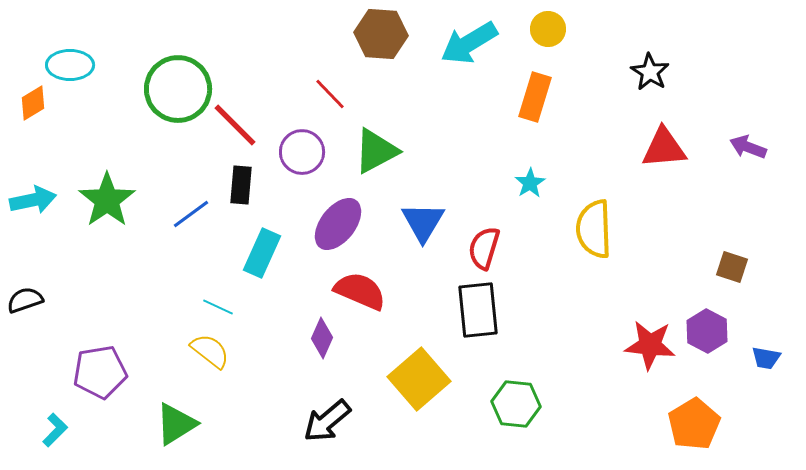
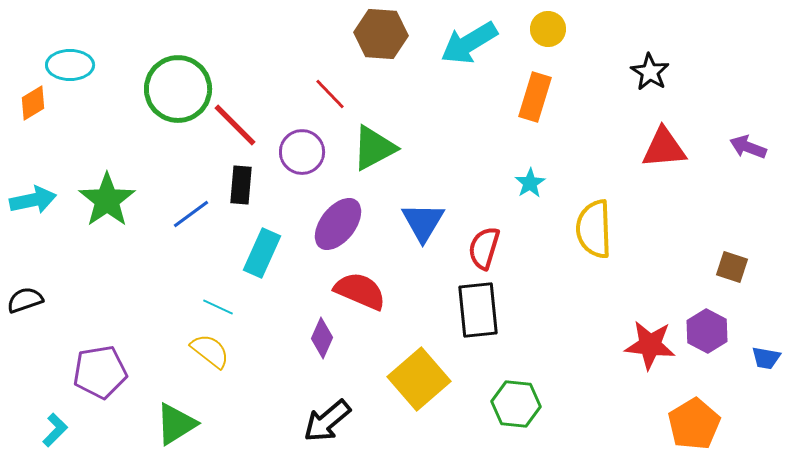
green triangle at (376, 151): moved 2 px left, 3 px up
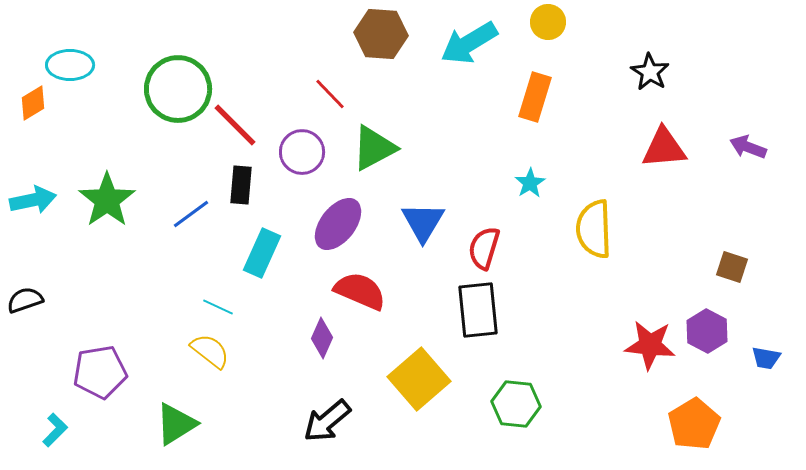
yellow circle at (548, 29): moved 7 px up
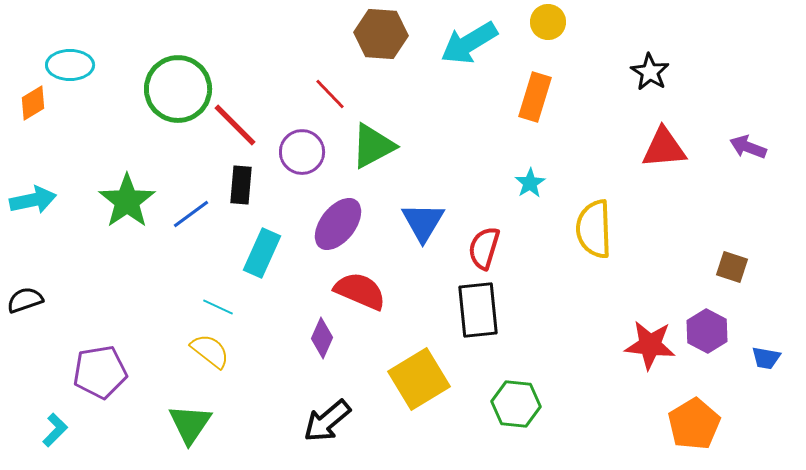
green triangle at (374, 148): moved 1 px left, 2 px up
green star at (107, 200): moved 20 px right, 1 px down
yellow square at (419, 379): rotated 10 degrees clockwise
green triangle at (176, 424): moved 14 px right; rotated 24 degrees counterclockwise
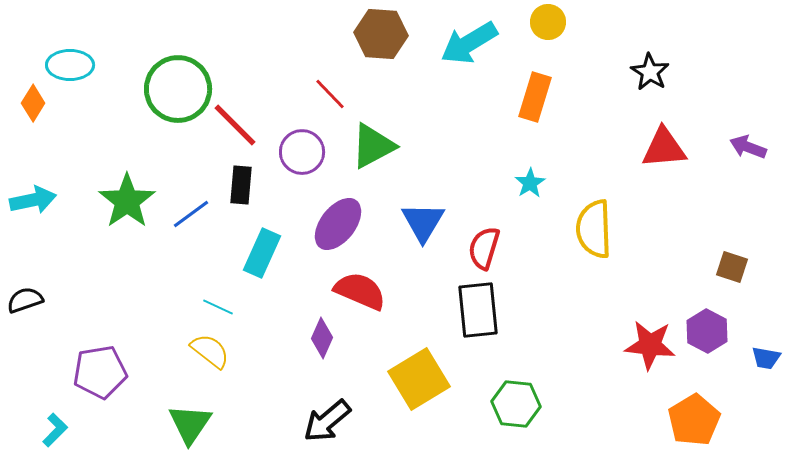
orange diamond at (33, 103): rotated 27 degrees counterclockwise
orange pentagon at (694, 424): moved 4 px up
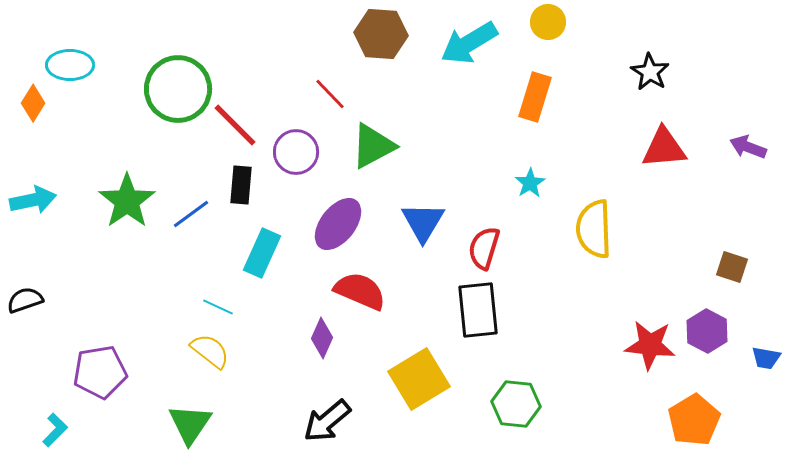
purple circle at (302, 152): moved 6 px left
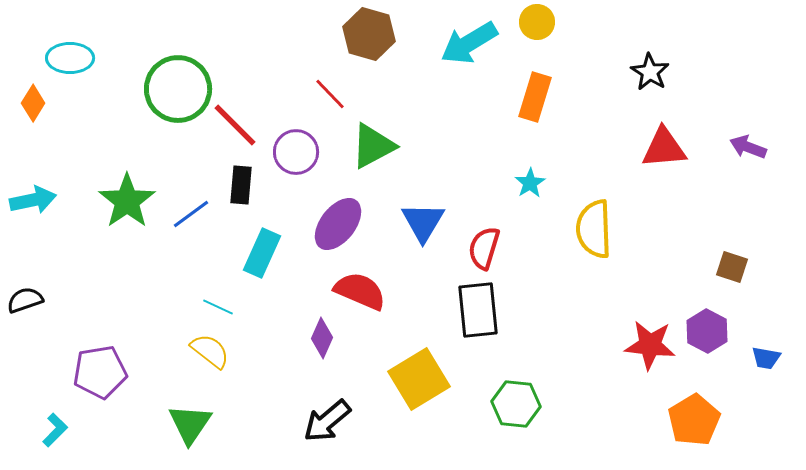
yellow circle at (548, 22): moved 11 px left
brown hexagon at (381, 34): moved 12 px left; rotated 12 degrees clockwise
cyan ellipse at (70, 65): moved 7 px up
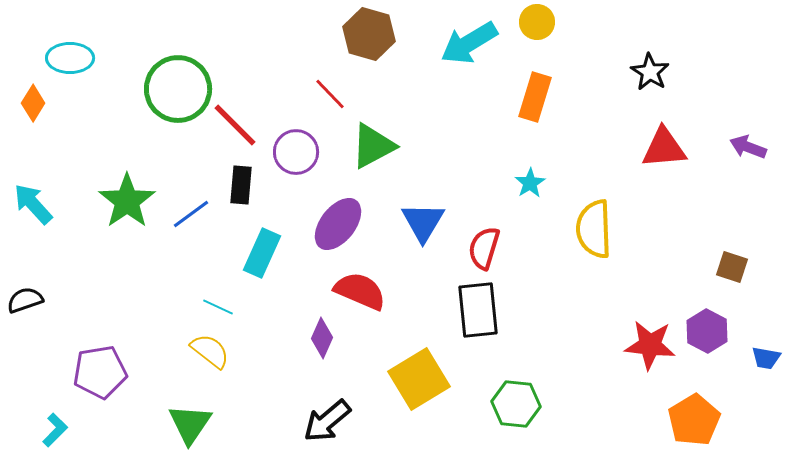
cyan arrow at (33, 200): moved 4 px down; rotated 120 degrees counterclockwise
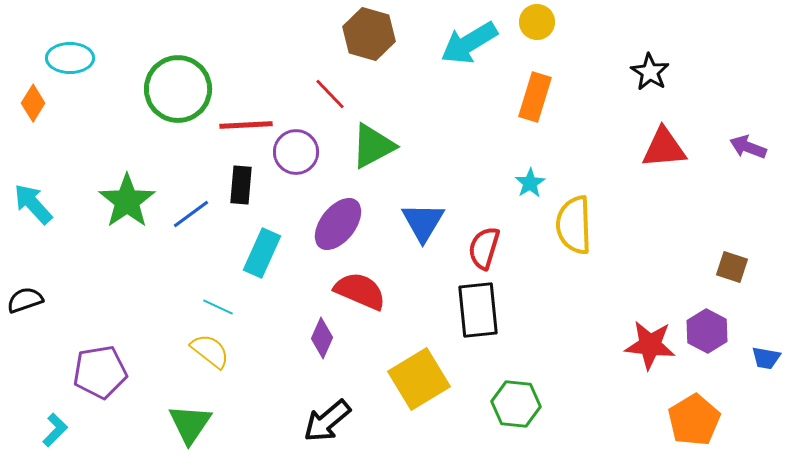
red line at (235, 125): moved 11 px right; rotated 48 degrees counterclockwise
yellow semicircle at (594, 229): moved 20 px left, 4 px up
